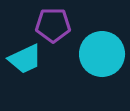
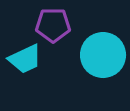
cyan circle: moved 1 px right, 1 px down
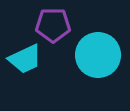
cyan circle: moved 5 px left
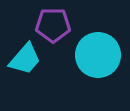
cyan trapezoid: rotated 24 degrees counterclockwise
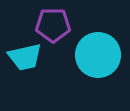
cyan trapezoid: moved 2 px up; rotated 36 degrees clockwise
